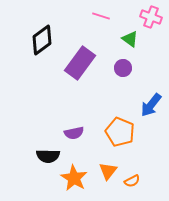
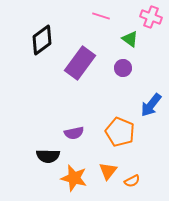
orange star: rotated 16 degrees counterclockwise
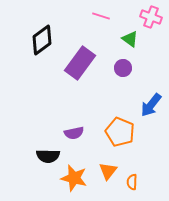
orange semicircle: moved 1 px down; rotated 119 degrees clockwise
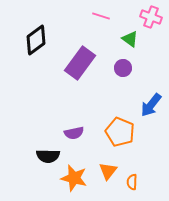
black diamond: moved 6 px left
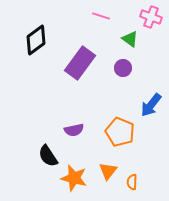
purple semicircle: moved 3 px up
black semicircle: rotated 55 degrees clockwise
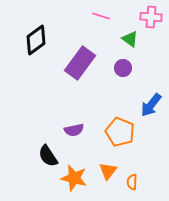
pink cross: rotated 15 degrees counterclockwise
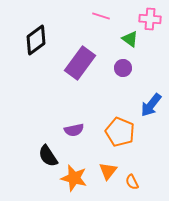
pink cross: moved 1 px left, 2 px down
orange semicircle: rotated 28 degrees counterclockwise
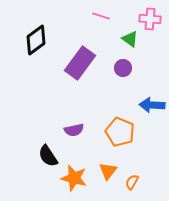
blue arrow: moved 1 px right; rotated 55 degrees clockwise
orange semicircle: rotated 56 degrees clockwise
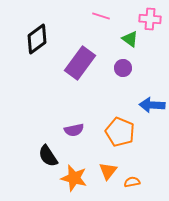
black diamond: moved 1 px right, 1 px up
orange semicircle: rotated 49 degrees clockwise
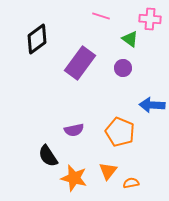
orange semicircle: moved 1 px left, 1 px down
